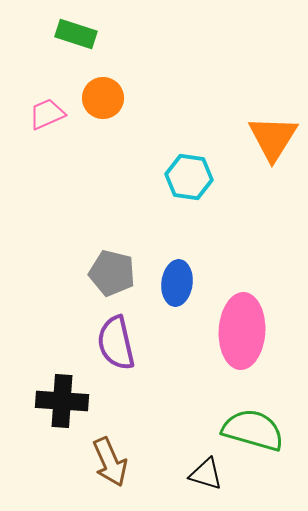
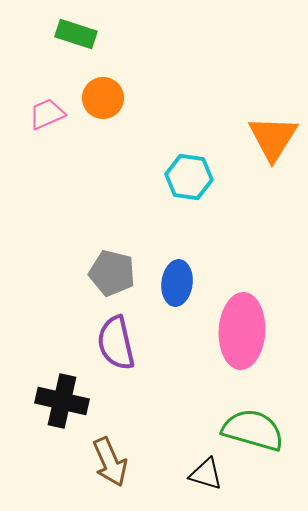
black cross: rotated 9 degrees clockwise
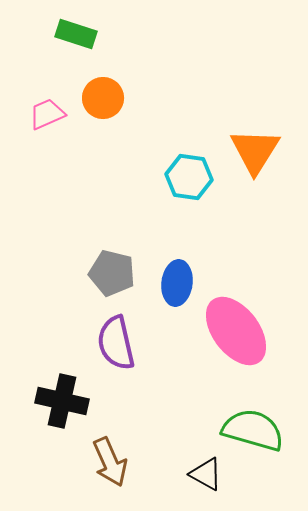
orange triangle: moved 18 px left, 13 px down
pink ellipse: moved 6 px left; rotated 40 degrees counterclockwise
black triangle: rotated 12 degrees clockwise
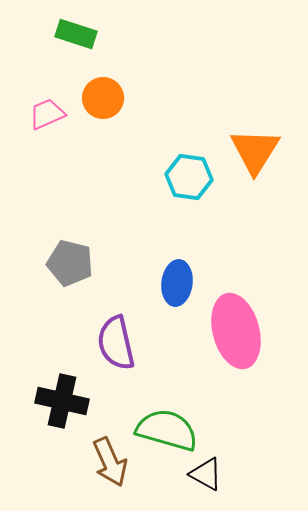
gray pentagon: moved 42 px left, 10 px up
pink ellipse: rotated 22 degrees clockwise
green semicircle: moved 86 px left
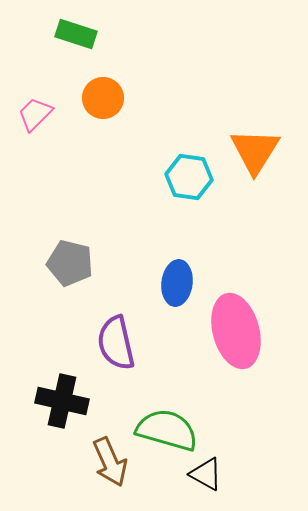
pink trapezoid: moved 12 px left; rotated 21 degrees counterclockwise
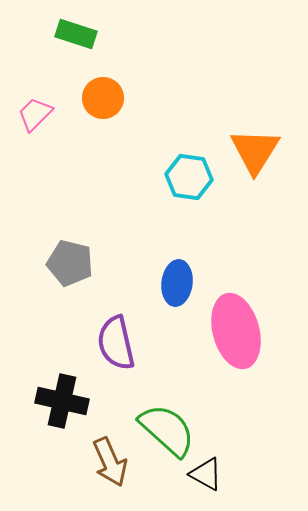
green semicircle: rotated 26 degrees clockwise
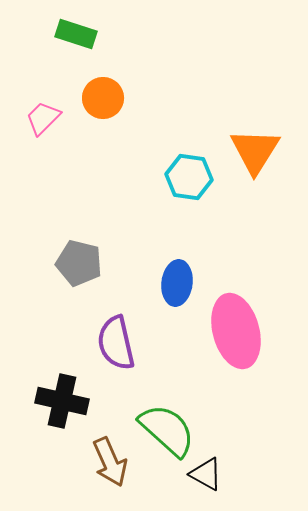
pink trapezoid: moved 8 px right, 4 px down
gray pentagon: moved 9 px right
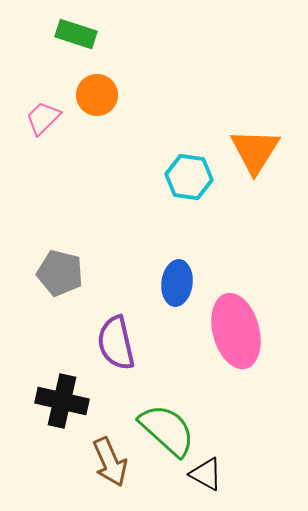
orange circle: moved 6 px left, 3 px up
gray pentagon: moved 19 px left, 10 px down
